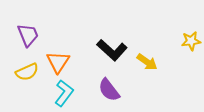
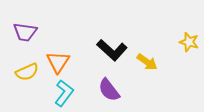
purple trapezoid: moved 3 px left, 3 px up; rotated 120 degrees clockwise
yellow star: moved 2 px left, 1 px down; rotated 24 degrees clockwise
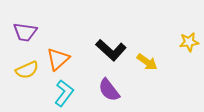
yellow star: rotated 24 degrees counterclockwise
black L-shape: moved 1 px left
orange triangle: moved 3 px up; rotated 15 degrees clockwise
yellow semicircle: moved 2 px up
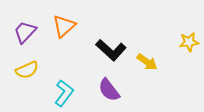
purple trapezoid: rotated 125 degrees clockwise
orange triangle: moved 6 px right, 33 px up
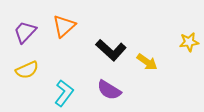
purple semicircle: rotated 20 degrees counterclockwise
